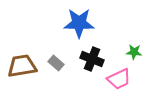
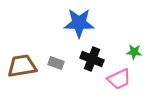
gray rectangle: rotated 21 degrees counterclockwise
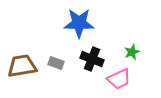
green star: moved 2 px left; rotated 28 degrees counterclockwise
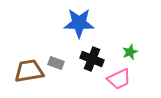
green star: moved 2 px left
brown trapezoid: moved 7 px right, 5 px down
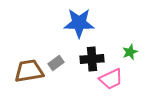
black cross: rotated 25 degrees counterclockwise
gray rectangle: rotated 56 degrees counterclockwise
pink trapezoid: moved 8 px left
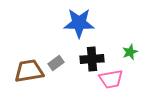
pink trapezoid: rotated 15 degrees clockwise
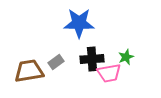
green star: moved 4 px left, 5 px down
gray rectangle: moved 1 px up
pink trapezoid: moved 2 px left, 6 px up
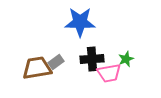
blue star: moved 1 px right, 1 px up
green star: moved 2 px down
brown trapezoid: moved 8 px right, 3 px up
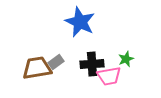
blue star: rotated 24 degrees clockwise
black cross: moved 5 px down
pink trapezoid: moved 3 px down
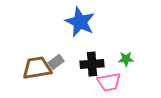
green star: rotated 21 degrees clockwise
pink trapezoid: moved 6 px down
